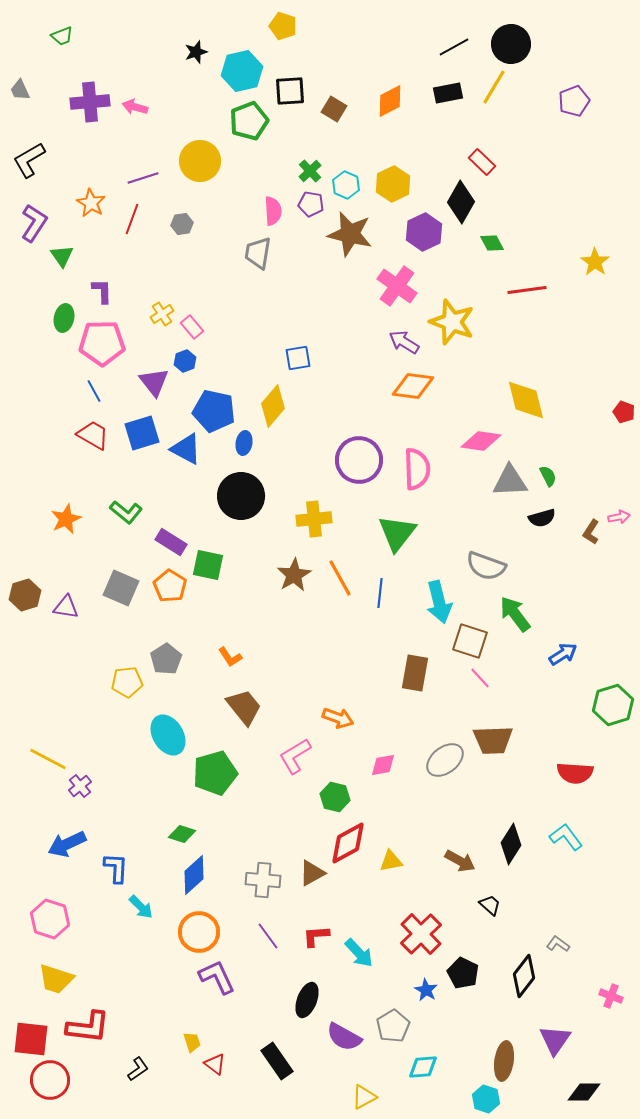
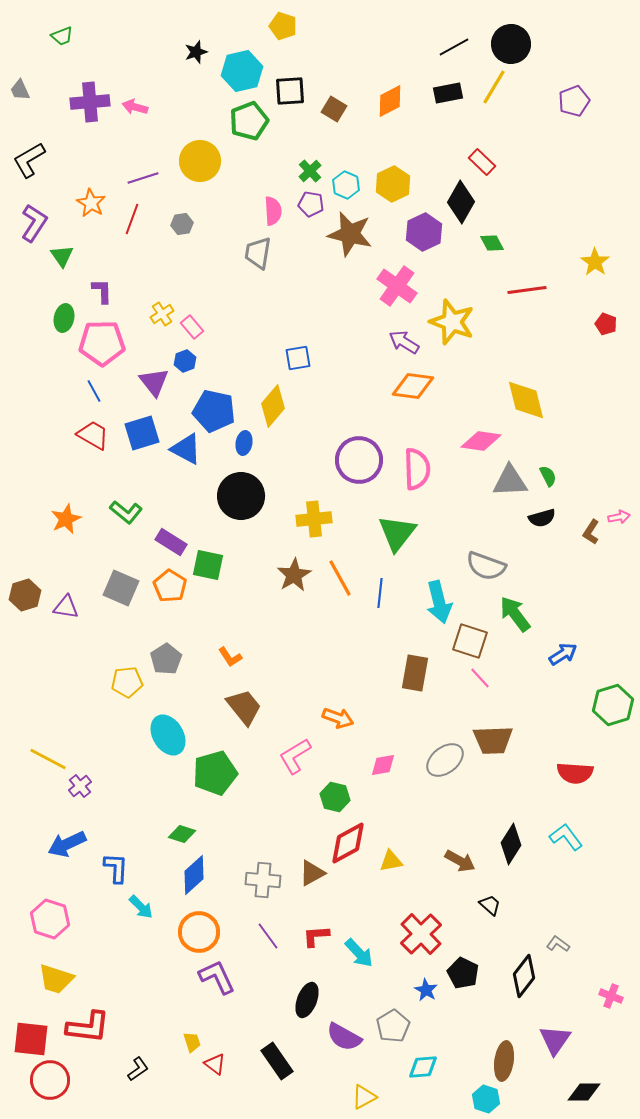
red pentagon at (624, 412): moved 18 px left, 88 px up
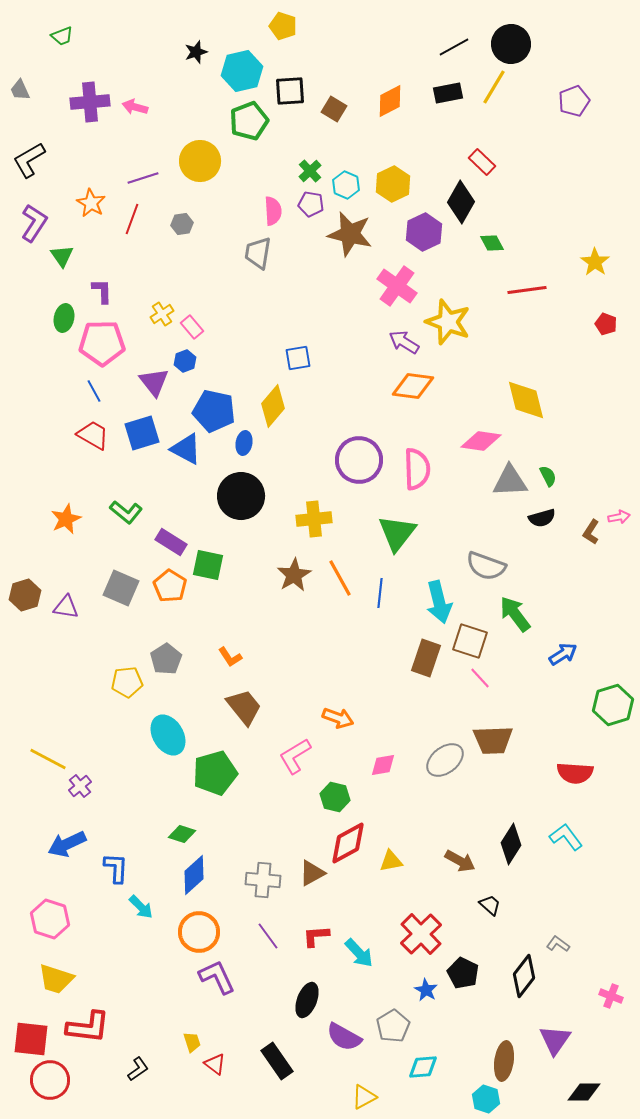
yellow star at (452, 322): moved 4 px left
brown rectangle at (415, 673): moved 11 px right, 15 px up; rotated 9 degrees clockwise
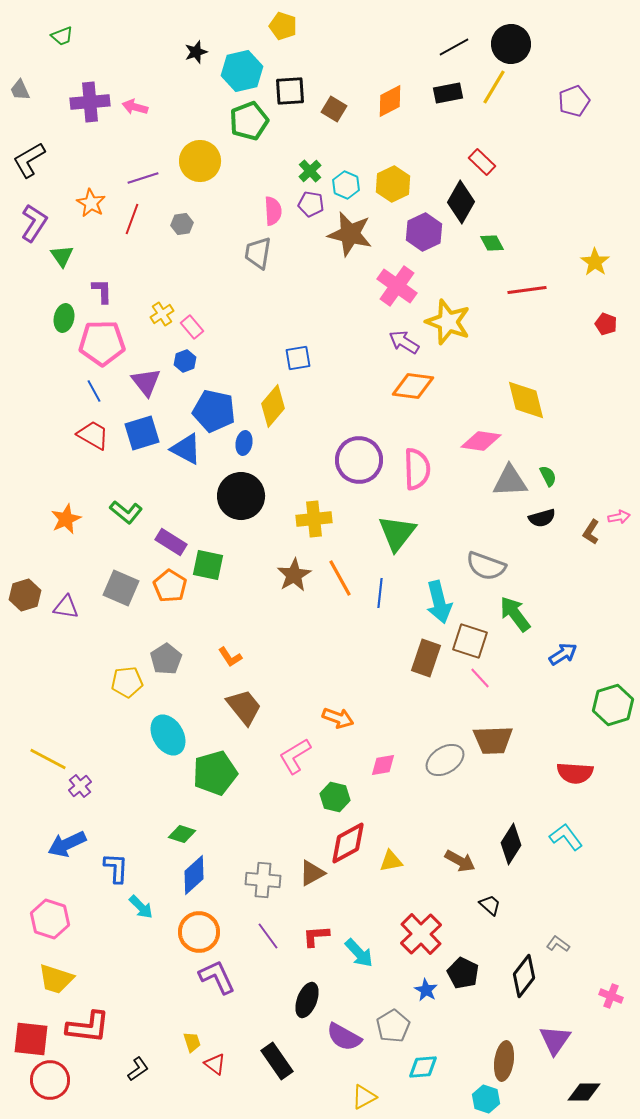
purple triangle at (154, 382): moved 8 px left
gray ellipse at (445, 760): rotated 6 degrees clockwise
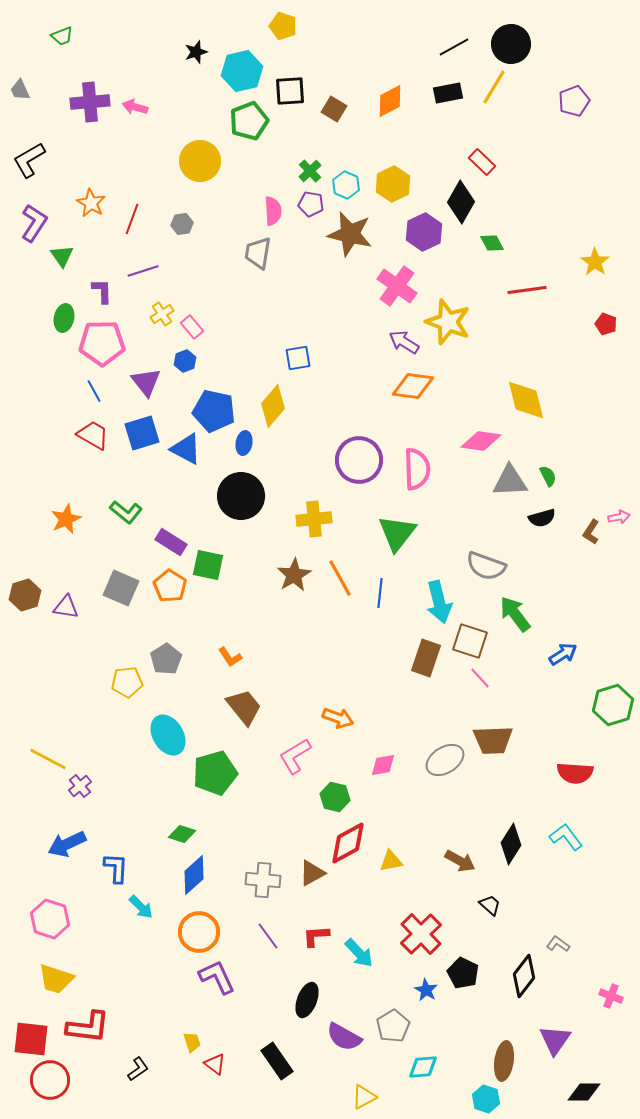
purple line at (143, 178): moved 93 px down
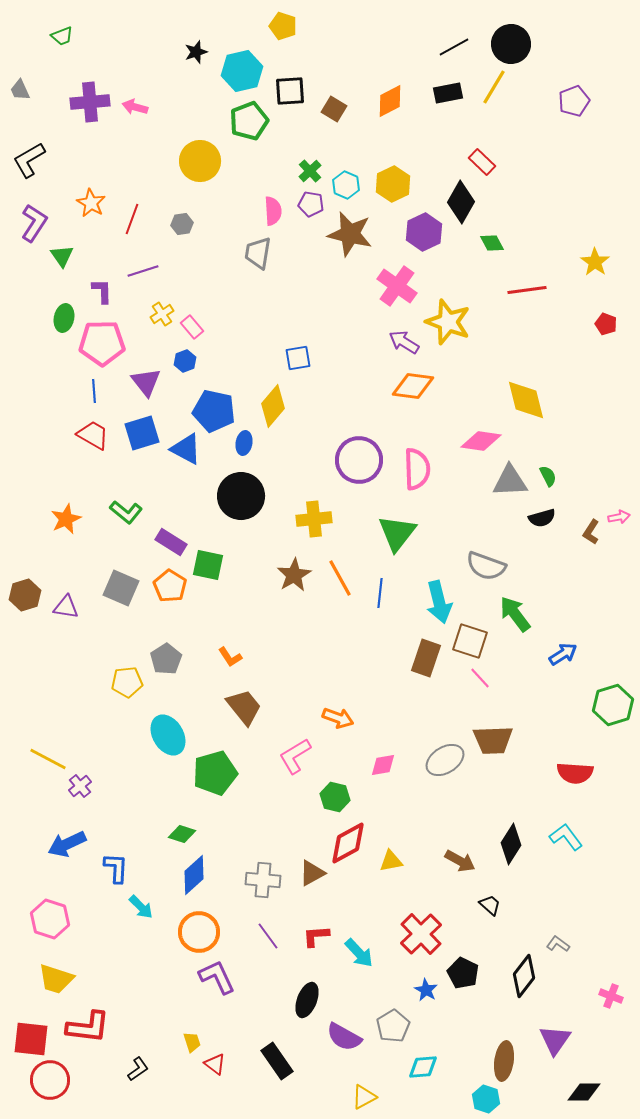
blue line at (94, 391): rotated 25 degrees clockwise
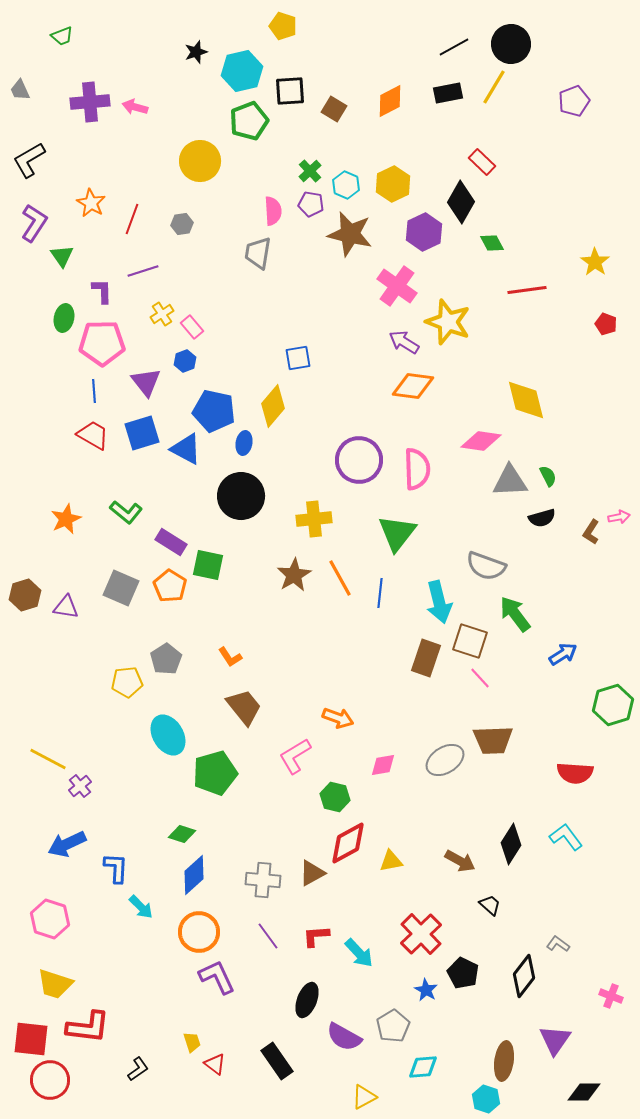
yellow trapezoid at (56, 979): moved 1 px left, 5 px down
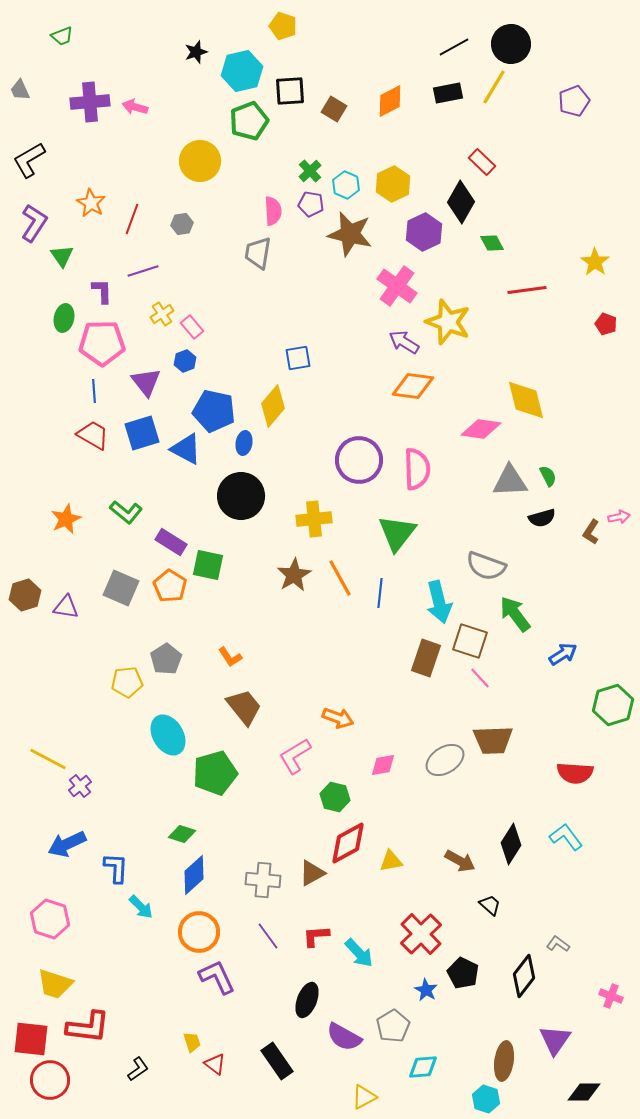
pink diamond at (481, 441): moved 12 px up
